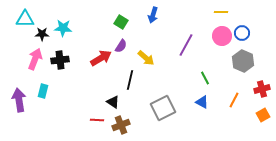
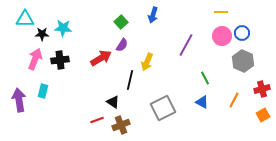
green square: rotated 16 degrees clockwise
purple semicircle: moved 1 px right, 1 px up
yellow arrow: moved 1 px right, 4 px down; rotated 72 degrees clockwise
red line: rotated 24 degrees counterclockwise
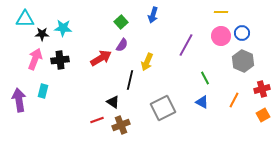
pink circle: moved 1 px left
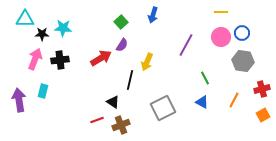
pink circle: moved 1 px down
gray hexagon: rotated 15 degrees counterclockwise
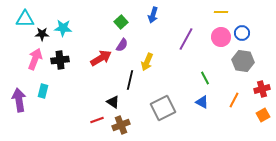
purple line: moved 6 px up
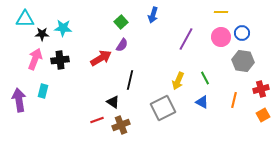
yellow arrow: moved 31 px right, 19 px down
red cross: moved 1 px left
orange line: rotated 14 degrees counterclockwise
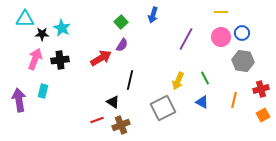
cyan star: moved 1 px left; rotated 24 degrees clockwise
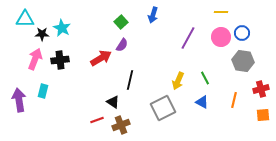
purple line: moved 2 px right, 1 px up
orange square: rotated 24 degrees clockwise
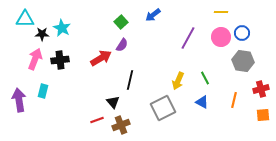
blue arrow: rotated 35 degrees clockwise
black triangle: rotated 16 degrees clockwise
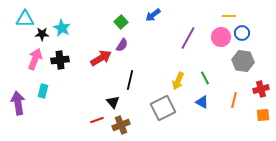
yellow line: moved 8 px right, 4 px down
purple arrow: moved 1 px left, 3 px down
